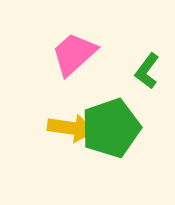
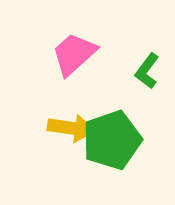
green pentagon: moved 1 px right, 12 px down
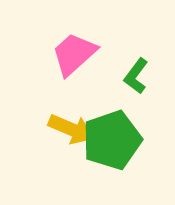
green L-shape: moved 11 px left, 5 px down
yellow arrow: moved 1 px down; rotated 15 degrees clockwise
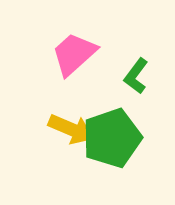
green pentagon: moved 2 px up
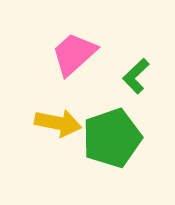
green L-shape: rotated 9 degrees clockwise
yellow arrow: moved 13 px left, 6 px up; rotated 12 degrees counterclockwise
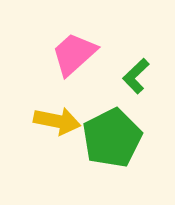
yellow arrow: moved 1 px left, 2 px up
green pentagon: rotated 8 degrees counterclockwise
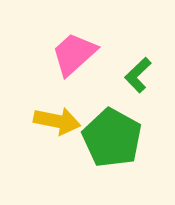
green L-shape: moved 2 px right, 1 px up
green pentagon: rotated 16 degrees counterclockwise
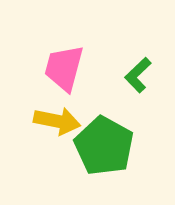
pink trapezoid: moved 10 px left, 14 px down; rotated 33 degrees counterclockwise
green pentagon: moved 8 px left, 8 px down
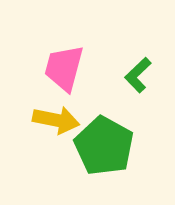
yellow arrow: moved 1 px left, 1 px up
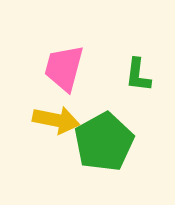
green L-shape: rotated 39 degrees counterclockwise
green pentagon: moved 4 px up; rotated 14 degrees clockwise
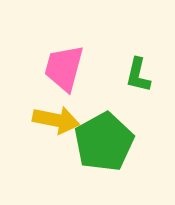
green L-shape: rotated 6 degrees clockwise
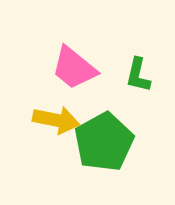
pink trapezoid: moved 10 px right; rotated 66 degrees counterclockwise
